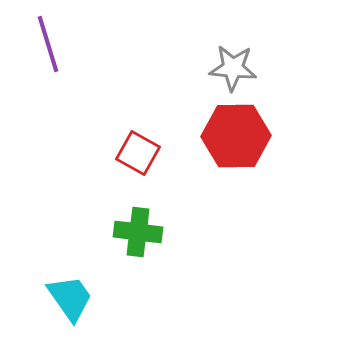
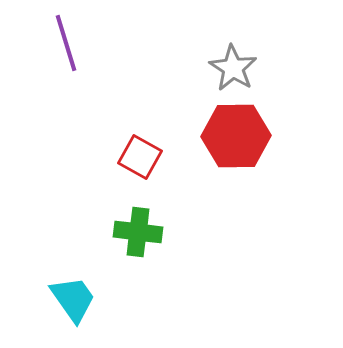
purple line: moved 18 px right, 1 px up
gray star: rotated 27 degrees clockwise
red square: moved 2 px right, 4 px down
cyan trapezoid: moved 3 px right, 1 px down
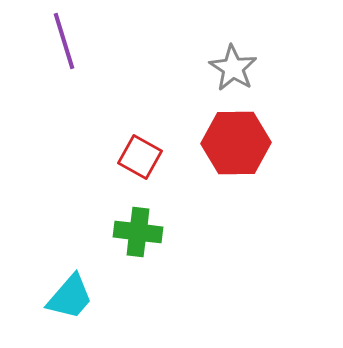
purple line: moved 2 px left, 2 px up
red hexagon: moved 7 px down
cyan trapezoid: moved 3 px left, 2 px up; rotated 76 degrees clockwise
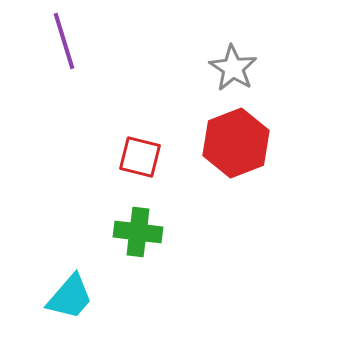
red hexagon: rotated 20 degrees counterclockwise
red square: rotated 15 degrees counterclockwise
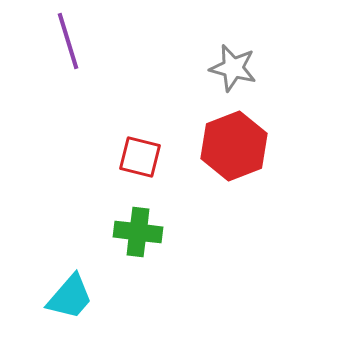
purple line: moved 4 px right
gray star: rotated 18 degrees counterclockwise
red hexagon: moved 2 px left, 3 px down
